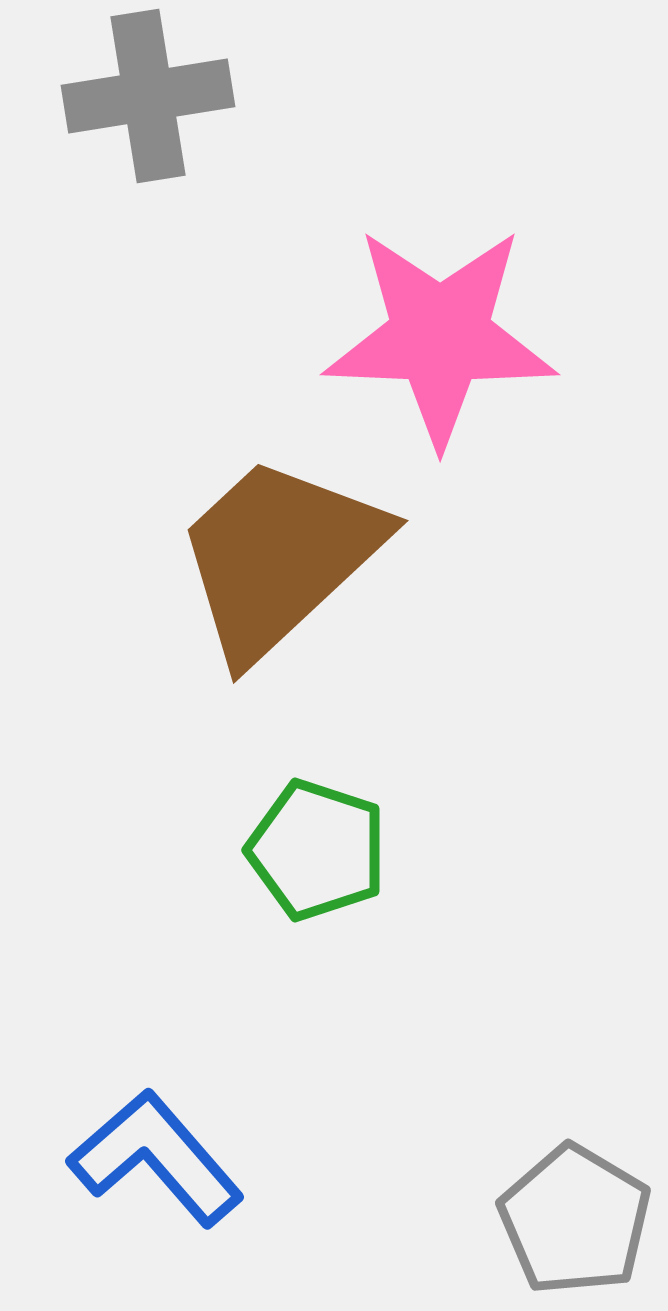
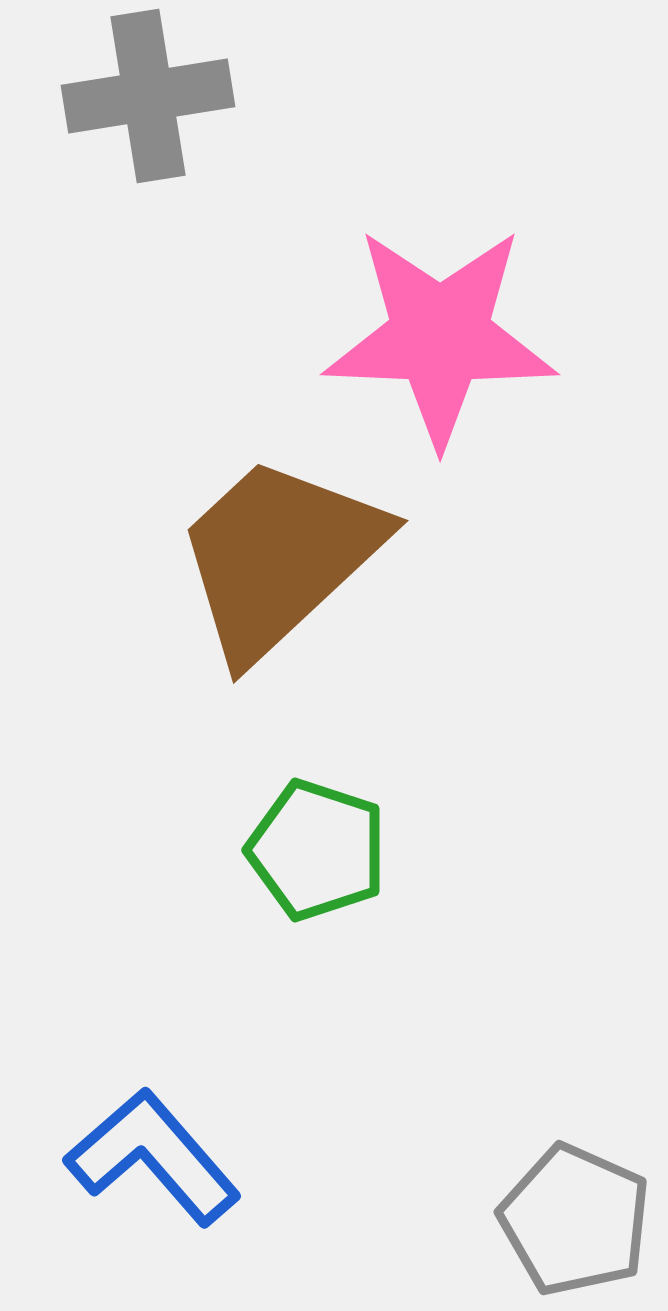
blue L-shape: moved 3 px left, 1 px up
gray pentagon: rotated 7 degrees counterclockwise
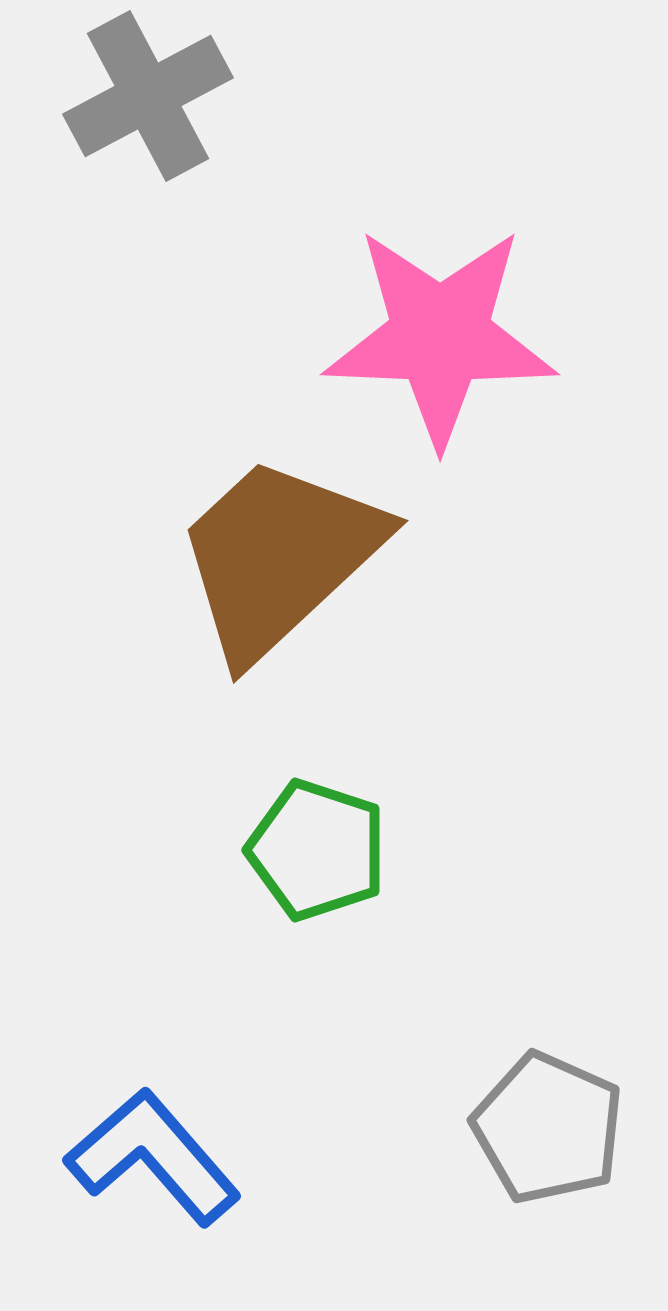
gray cross: rotated 19 degrees counterclockwise
gray pentagon: moved 27 px left, 92 px up
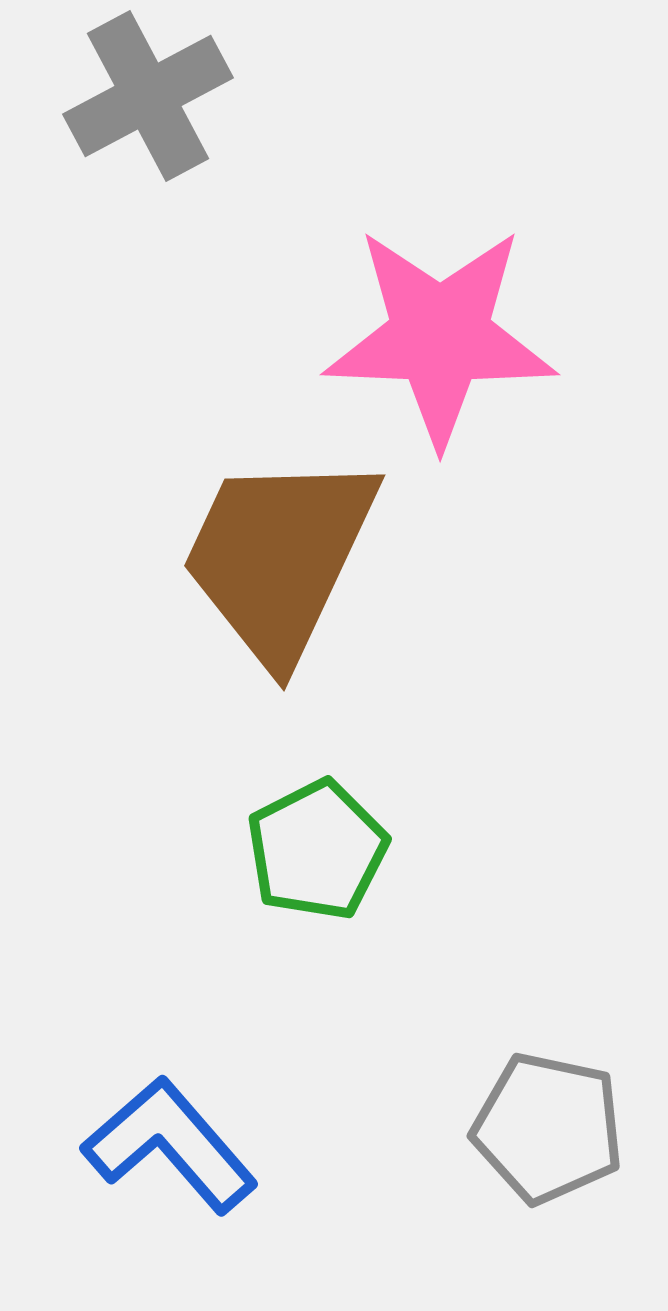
brown trapezoid: rotated 22 degrees counterclockwise
green pentagon: rotated 27 degrees clockwise
gray pentagon: rotated 12 degrees counterclockwise
blue L-shape: moved 17 px right, 12 px up
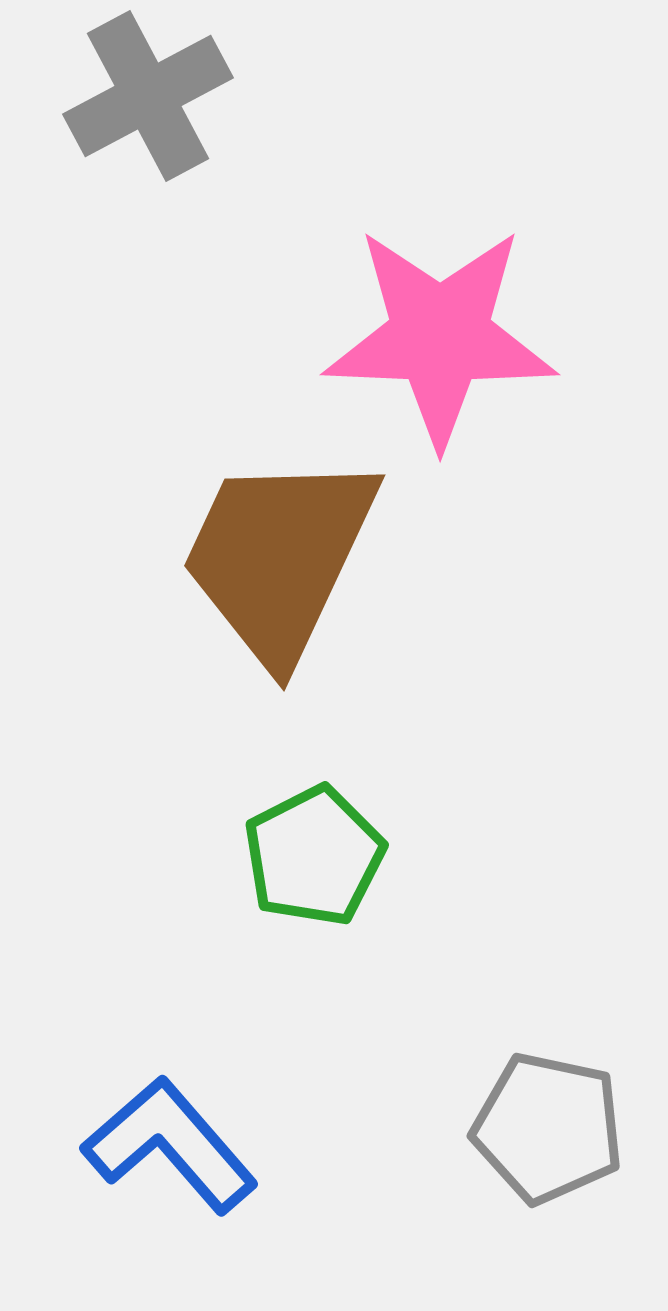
green pentagon: moved 3 px left, 6 px down
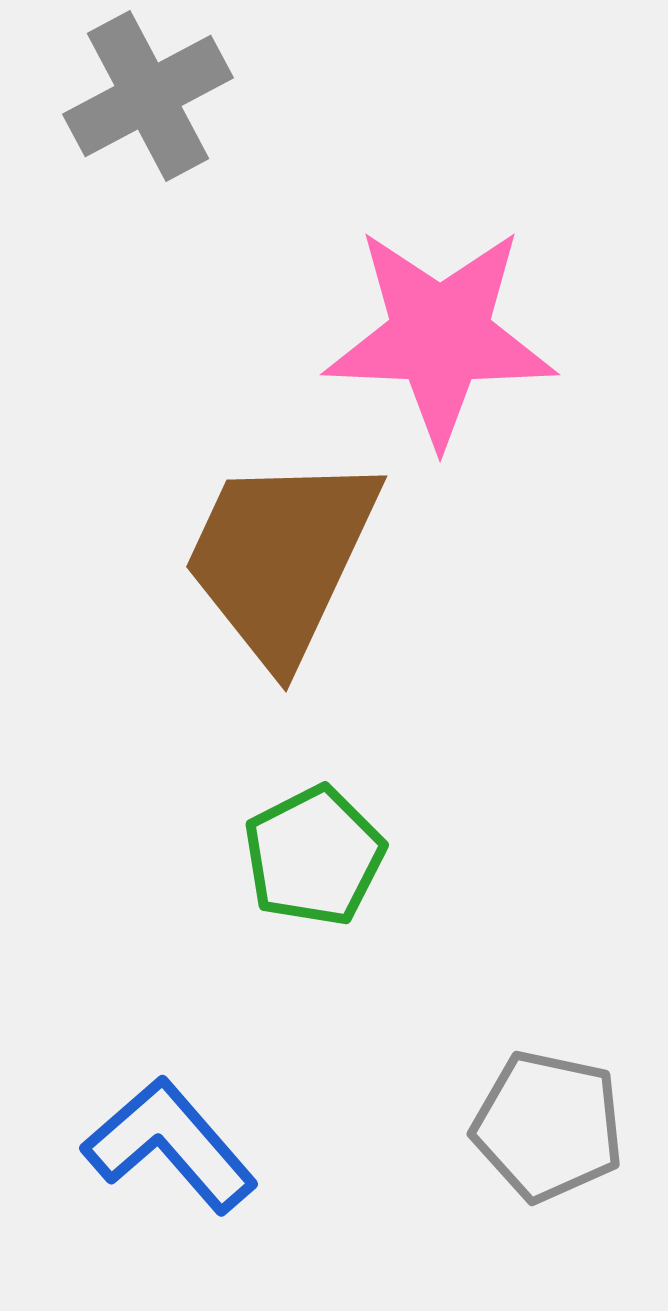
brown trapezoid: moved 2 px right, 1 px down
gray pentagon: moved 2 px up
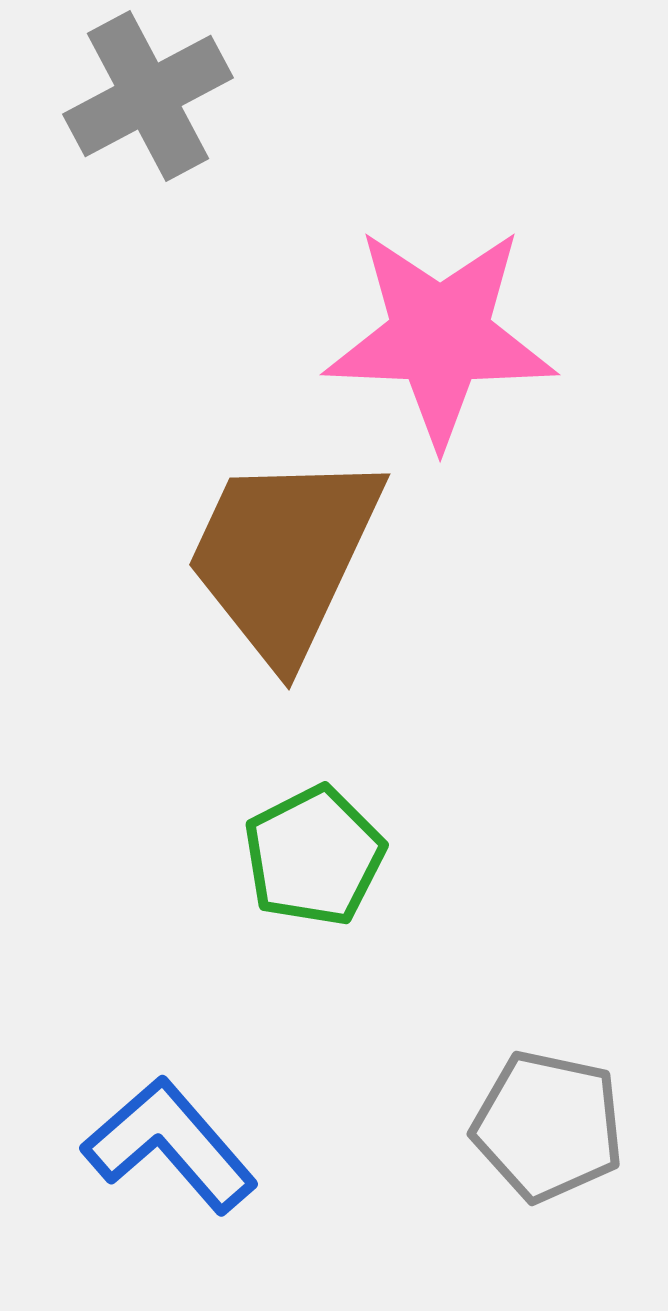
brown trapezoid: moved 3 px right, 2 px up
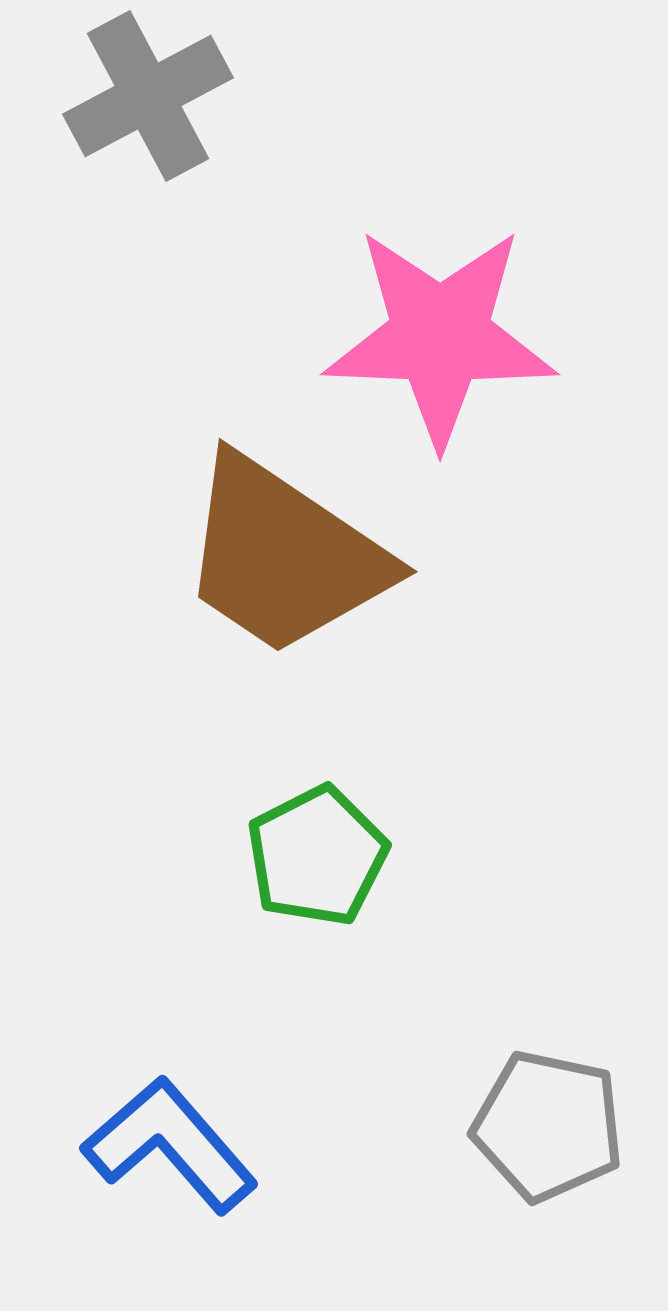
brown trapezoid: rotated 81 degrees counterclockwise
green pentagon: moved 3 px right
